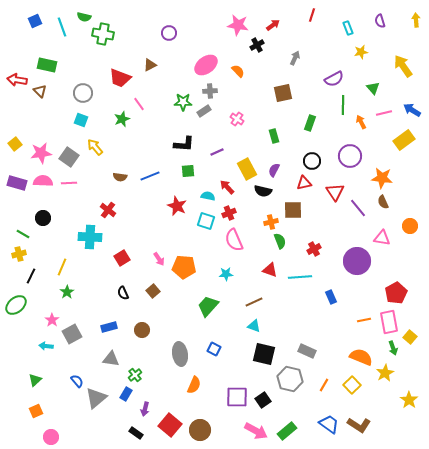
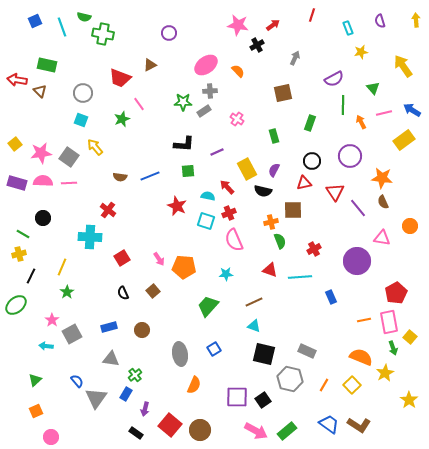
blue square at (214, 349): rotated 32 degrees clockwise
gray triangle at (96, 398): rotated 15 degrees counterclockwise
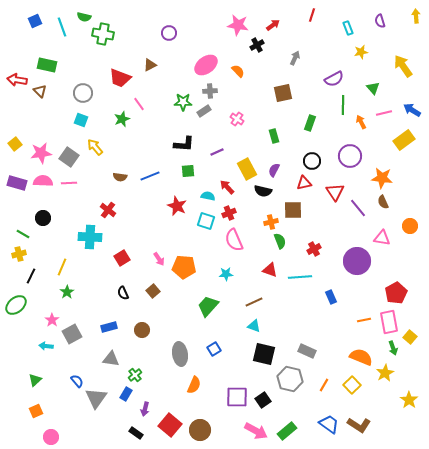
yellow arrow at (416, 20): moved 4 px up
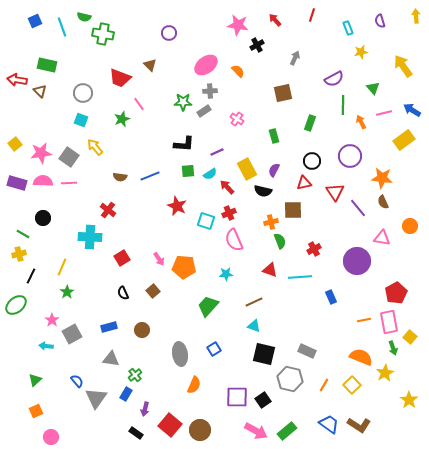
red arrow at (273, 25): moved 2 px right, 5 px up; rotated 96 degrees counterclockwise
brown triangle at (150, 65): rotated 48 degrees counterclockwise
cyan semicircle at (208, 196): moved 2 px right, 22 px up; rotated 136 degrees clockwise
